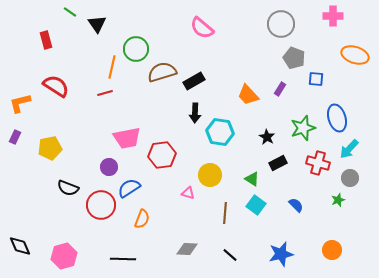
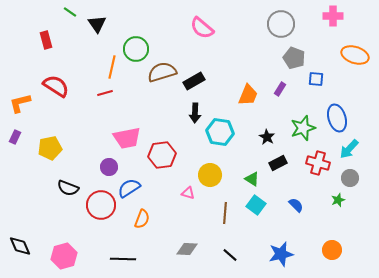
orange trapezoid at (248, 95): rotated 115 degrees counterclockwise
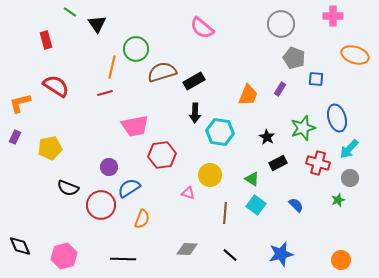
pink trapezoid at (127, 138): moved 8 px right, 12 px up
orange circle at (332, 250): moved 9 px right, 10 px down
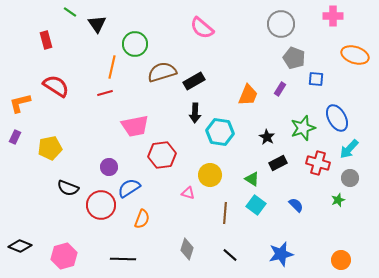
green circle at (136, 49): moved 1 px left, 5 px up
blue ellipse at (337, 118): rotated 12 degrees counterclockwise
black diamond at (20, 246): rotated 45 degrees counterclockwise
gray diamond at (187, 249): rotated 75 degrees counterclockwise
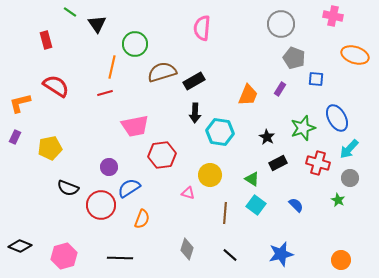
pink cross at (333, 16): rotated 12 degrees clockwise
pink semicircle at (202, 28): rotated 55 degrees clockwise
green star at (338, 200): rotated 24 degrees counterclockwise
black line at (123, 259): moved 3 px left, 1 px up
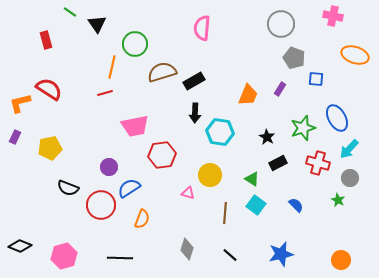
red semicircle at (56, 86): moved 7 px left, 3 px down
